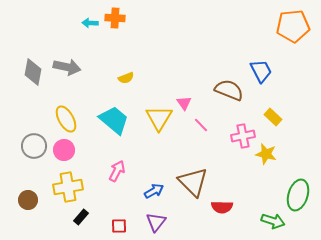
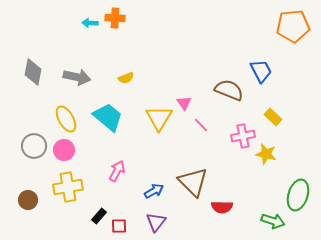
gray arrow: moved 10 px right, 10 px down
cyan trapezoid: moved 6 px left, 3 px up
black rectangle: moved 18 px right, 1 px up
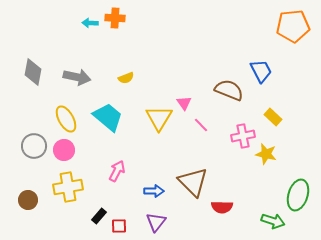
blue arrow: rotated 30 degrees clockwise
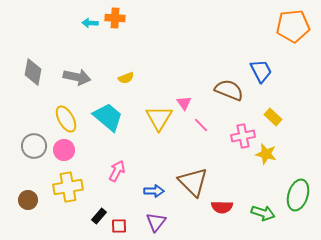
green arrow: moved 10 px left, 8 px up
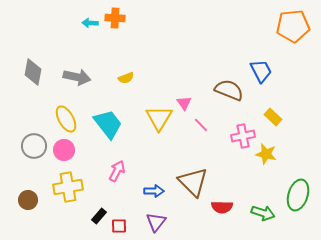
cyan trapezoid: moved 7 px down; rotated 12 degrees clockwise
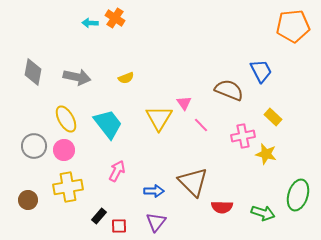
orange cross: rotated 30 degrees clockwise
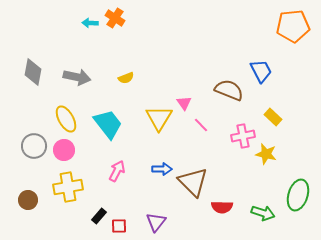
blue arrow: moved 8 px right, 22 px up
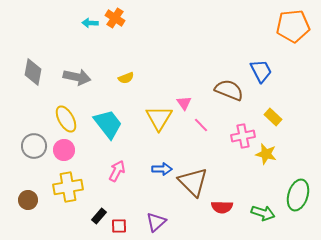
purple triangle: rotated 10 degrees clockwise
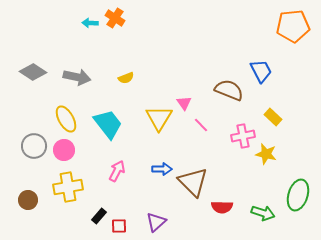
gray diamond: rotated 68 degrees counterclockwise
